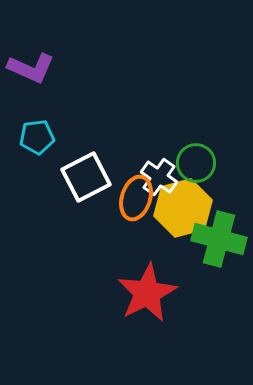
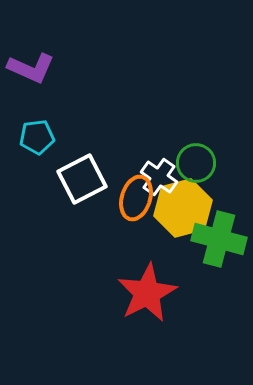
white square: moved 4 px left, 2 px down
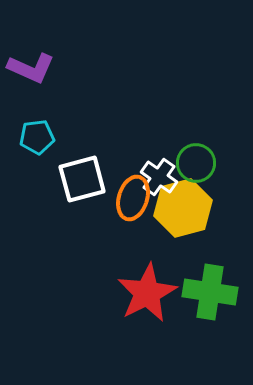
white square: rotated 12 degrees clockwise
orange ellipse: moved 3 px left
green cross: moved 9 px left, 53 px down; rotated 6 degrees counterclockwise
